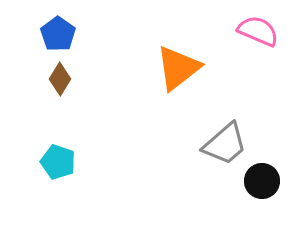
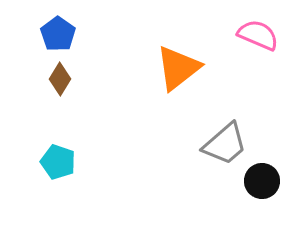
pink semicircle: moved 4 px down
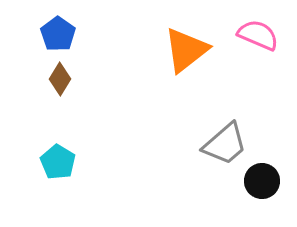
orange triangle: moved 8 px right, 18 px up
cyan pentagon: rotated 12 degrees clockwise
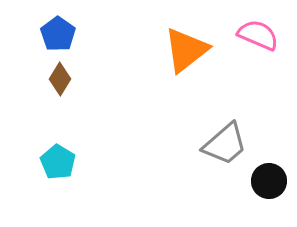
black circle: moved 7 px right
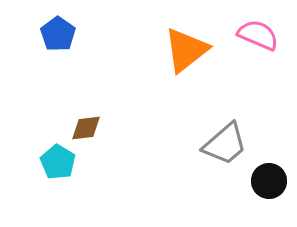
brown diamond: moved 26 px right, 49 px down; rotated 52 degrees clockwise
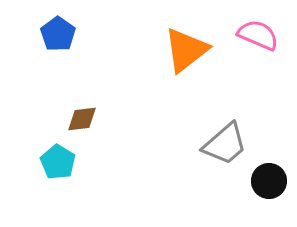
brown diamond: moved 4 px left, 9 px up
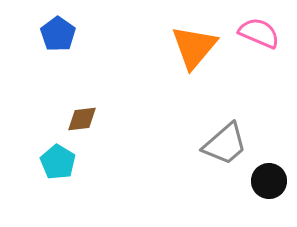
pink semicircle: moved 1 px right, 2 px up
orange triangle: moved 8 px right, 3 px up; rotated 12 degrees counterclockwise
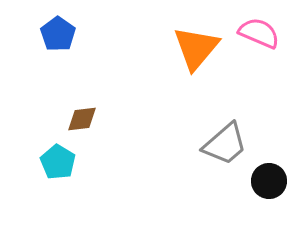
orange triangle: moved 2 px right, 1 px down
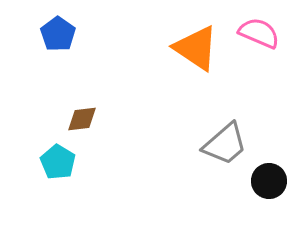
orange triangle: rotated 36 degrees counterclockwise
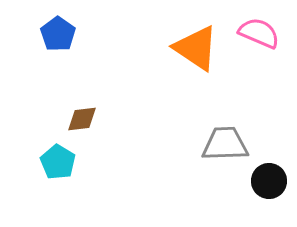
gray trapezoid: rotated 141 degrees counterclockwise
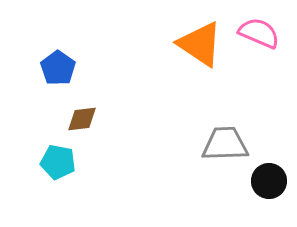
blue pentagon: moved 34 px down
orange triangle: moved 4 px right, 4 px up
cyan pentagon: rotated 20 degrees counterclockwise
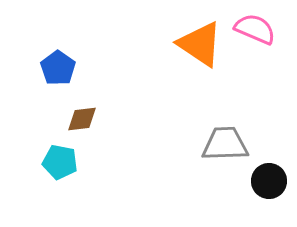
pink semicircle: moved 4 px left, 4 px up
cyan pentagon: moved 2 px right
